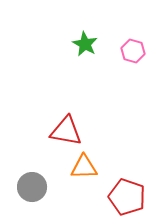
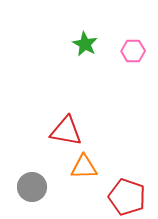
pink hexagon: rotated 15 degrees counterclockwise
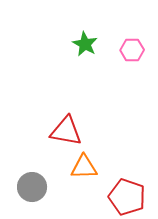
pink hexagon: moved 1 px left, 1 px up
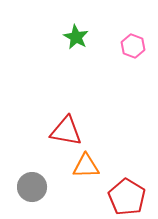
green star: moved 9 px left, 7 px up
pink hexagon: moved 1 px right, 4 px up; rotated 20 degrees clockwise
orange triangle: moved 2 px right, 1 px up
red pentagon: rotated 12 degrees clockwise
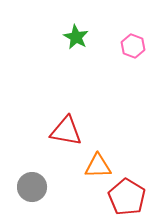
orange triangle: moved 12 px right
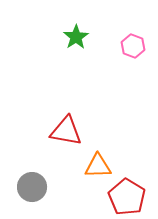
green star: rotated 10 degrees clockwise
